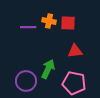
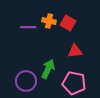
red square: rotated 28 degrees clockwise
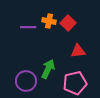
red square: rotated 14 degrees clockwise
red triangle: moved 3 px right
pink pentagon: moved 1 px right; rotated 25 degrees counterclockwise
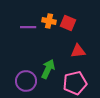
red square: rotated 21 degrees counterclockwise
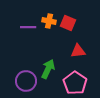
pink pentagon: rotated 25 degrees counterclockwise
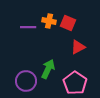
red triangle: moved 4 px up; rotated 21 degrees counterclockwise
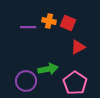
green arrow: rotated 54 degrees clockwise
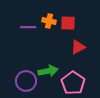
red square: rotated 21 degrees counterclockwise
green arrow: moved 2 px down
pink pentagon: moved 2 px left
